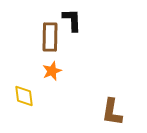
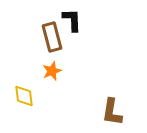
brown rectangle: moved 2 px right; rotated 16 degrees counterclockwise
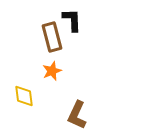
brown L-shape: moved 35 px left, 3 px down; rotated 16 degrees clockwise
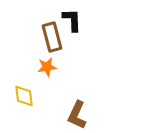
orange star: moved 5 px left, 4 px up; rotated 12 degrees clockwise
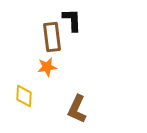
brown rectangle: rotated 8 degrees clockwise
yellow diamond: rotated 10 degrees clockwise
brown L-shape: moved 6 px up
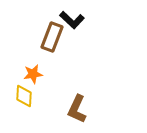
black L-shape: rotated 135 degrees clockwise
brown rectangle: rotated 28 degrees clockwise
orange star: moved 14 px left, 7 px down
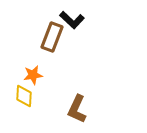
orange star: moved 1 px down
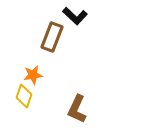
black L-shape: moved 3 px right, 4 px up
yellow diamond: rotated 15 degrees clockwise
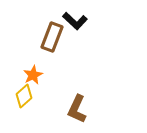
black L-shape: moved 5 px down
orange star: rotated 18 degrees counterclockwise
yellow diamond: rotated 30 degrees clockwise
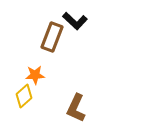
orange star: moved 2 px right; rotated 24 degrees clockwise
brown L-shape: moved 1 px left, 1 px up
